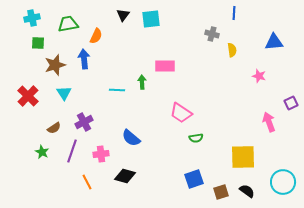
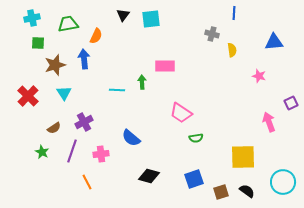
black diamond: moved 24 px right
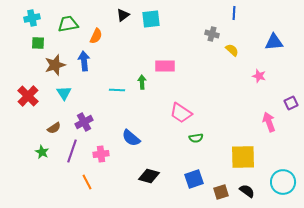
black triangle: rotated 16 degrees clockwise
yellow semicircle: rotated 40 degrees counterclockwise
blue arrow: moved 2 px down
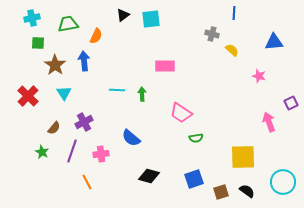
brown star: rotated 20 degrees counterclockwise
green arrow: moved 12 px down
brown semicircle: rotated 16 degrees counterclockwise
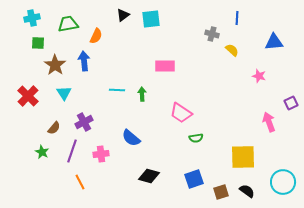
blue line: moved 3 px right, 5 px down
orange line: moved 7 px left
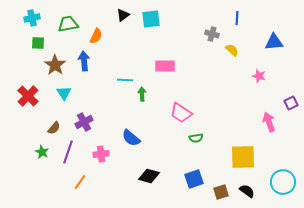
cyan line: moved 8 px right, 10 px up
purple line: moved 4 px left, 1 px down
orange line: rotated 63 degrees clockwise
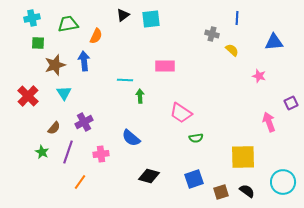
brown star: rotated 20 degrees clockwise
green arrow: moved 2 px left, 2 px down
